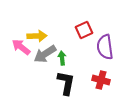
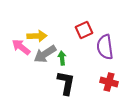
red cross: moved 8 px right, 2 px down
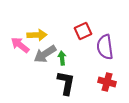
red square: moved 1 px left, 1 px down
yellow arrow: moved 1 px up
pink arrow: moved 1 px left, 2 px up
red cross: moved 2 px left
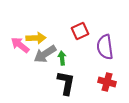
red square: moved 3 px left
yellow arrow: moved 1 px left, 3 px down
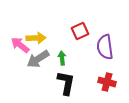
gray arrow: moved 7 px left, 5 px down
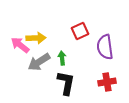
gray arrow: moved 1 px right, 3 px down
red cross: rotated 24 degrees counterclockwise
